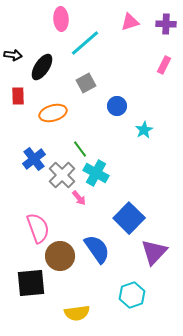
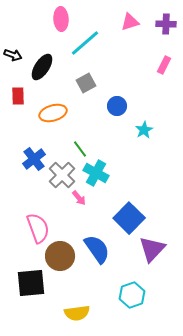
black arrow: rotated 12 degrees clockwise
purple triangle: moved 2 px left, 3 px up
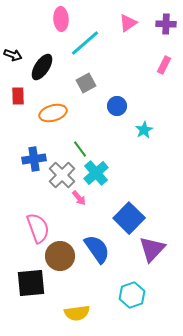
pink triangle: moved 2 px left, 1 px down; rotated 18 degrees counterclockwise
blue cross: rotated 30 degrees clockwise
cyan cross: rotated 20 degrees clockwise
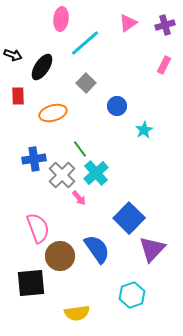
pink ellipse: rotated 10 degrees clockwise
purple cross: moved 1 px left, 1 px down; rotated 18 degrees counterclockwise
gray square: rotated 18 degrees counterclockwise
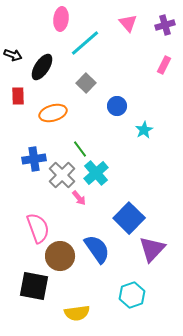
pink triangle: rotated 36 degrees counterclockwise
black square: moved 3 px right, 3 px down; rotated 16 degrees clockwise
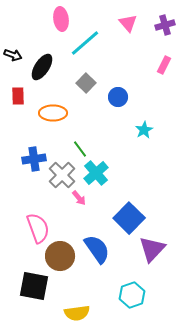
pink ellipse: rotated 15 degrees counterclockwise
blue circle: moved 1 px right, 9 px up
orange ellipse: rotated 16 degrees clockwise
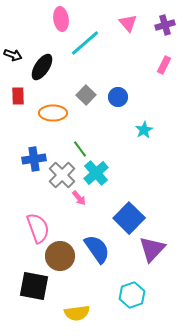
gray square: moved 12 px down
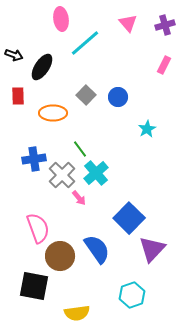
black arrow: moved 1 px right
cyan star: moved 3 px right, 1 px up
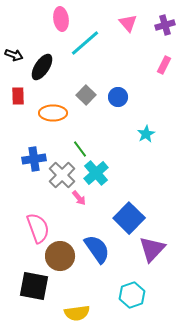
cyan star: moved 1 px left, 5 px down
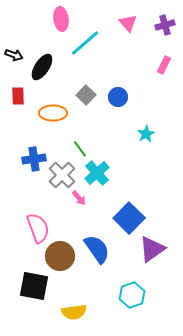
cyan cross: moved 1 px right
purple triangle: rotated 12 degrees clockwise
yellow semicircle: moved 3 px left, 1 px up
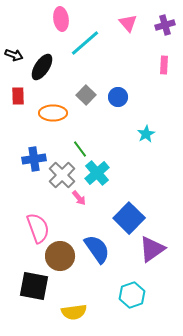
pink rectangle: rotated 24 degrees counterclockwise
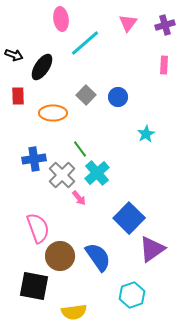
pink triangle: rotated 18 degrees clockwise
blue semicircle: moved 1 px right, 8 px down
